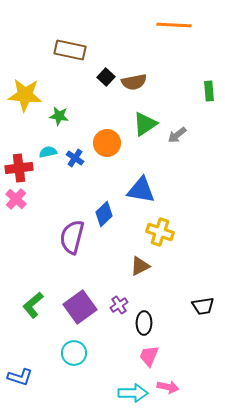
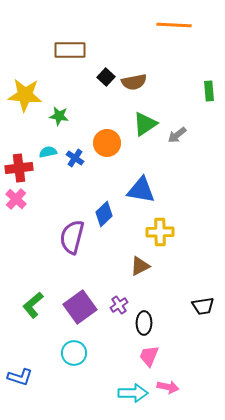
brown rectangle: rotated 12 degrees counterclockwise
yellow cross: rotated 20 degrees counterclockwise
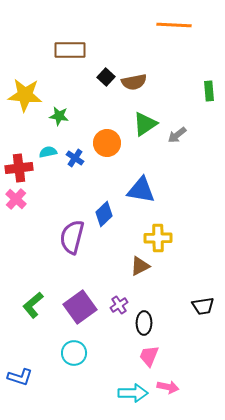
yellow cross: moved 2 px left, 6 px down
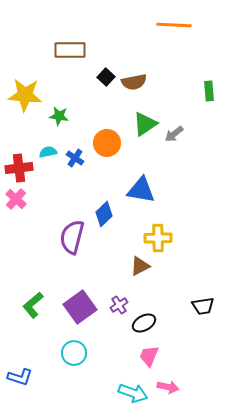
gray arrow: moved 3 px left, 1 px up
black ellipse: rotated 60 degrees clockwise
cyan arrow: rotated 20 degrees clockwise
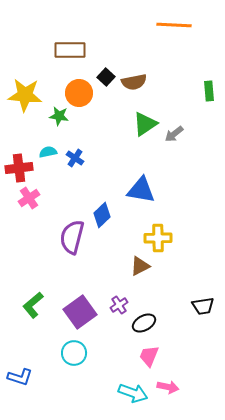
orange circle: moved 28 px left, 50 px up
pink cross: moved 13 px right, 1 px up; rotated 15 degrees clockwise
blue diamond: moved 2 px left, 1 px down
purple square: moved 5 px down
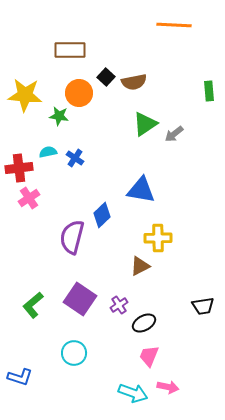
purple square: moved 13 px up; rotated 20 degrees counterclockwise
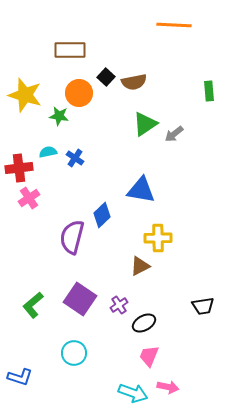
yellow star: rotated 12 degrees clockwise
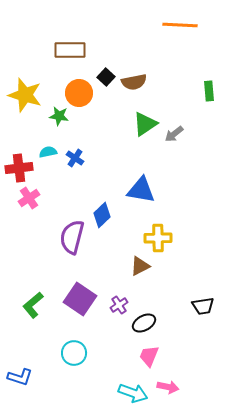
orange line: moved 6 px right
